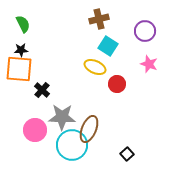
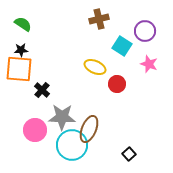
green semicircle: rotated 30 degrees counterclockwise
cyan square: moved 14 px right
black square: moved 2 px right
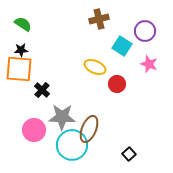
pink circle: moved 1 px left
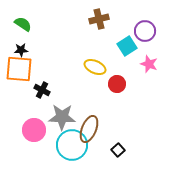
cyan square: moved 5 px right; rotated 24 degrees clockwise
black cross: rotated 14 degrees counterclockwise
black square: moved 11 px left, 4 px up
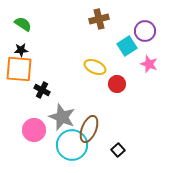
gray star: rotated 20 degrees clockwise
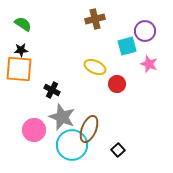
brown cross: moved 4 px left
cyan square: rotated 18 degrees clockwise
black cross: moved 10 px right
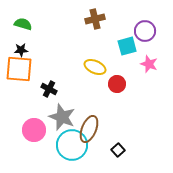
green semicircle: rotated 18 degrees counterclockwise
black cross: moved 3 px left, 1 px up
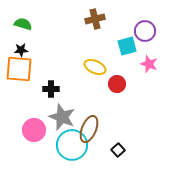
black cross: moved 2 px right; rotated 28 degrees counterclockwise
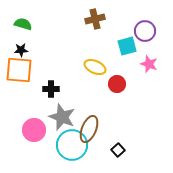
orange square: moved 1 px down
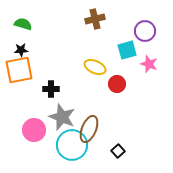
cyan square: moved 4 px down
orange square: rotated 16 degrees counterclockwise
black square: moved 1 px down
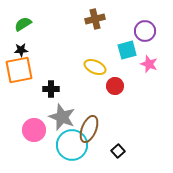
green semicircle: rotated 48 degrees counterclockwise
red circle: moved 2 px left, 2 px down
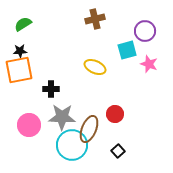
black star: moved 1 px left, 1 px down
red circle: moved 28 px down
gray star: rotated 20 degrees counterclockwise
pink circle: moved 5 px left, 5 px up
